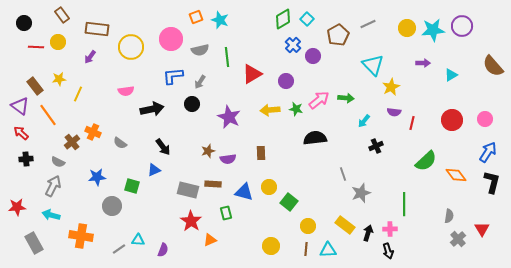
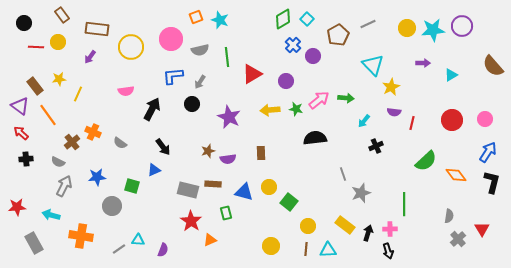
black arrow at (152, 109): rotated 50 degrees counterclockwise
gray arrow at (53, 186): moved 11 px right
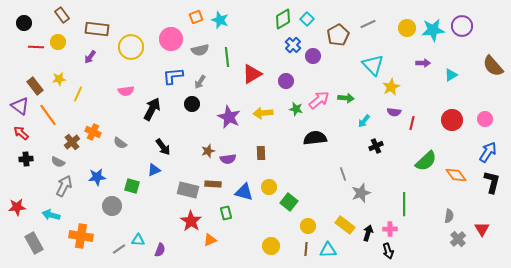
yellow arrow at (270, 110): moved 7 px left, 3 px down
purple semicircle at (163, 250): moved 3 px left
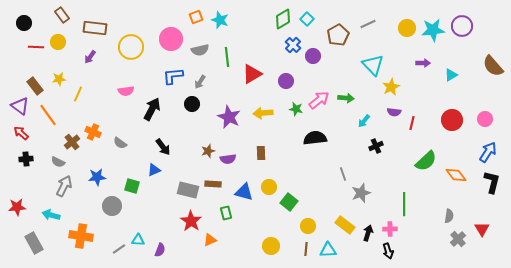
brown rectangle at (97, 29): moved 2 px left, 1 px up
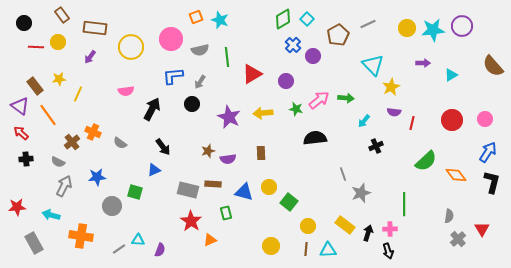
green square at (132, 186): moved 3 px right, 6 px down
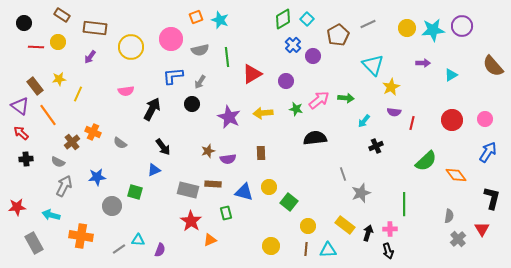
brown rectangle at (62, 15): rotated 21 degrees counterclockwise
black L-shape at (492, 182): moved 16 px down
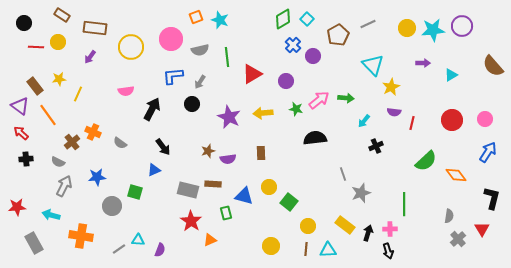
blue triangle at (244, 192): moved 4 px down
